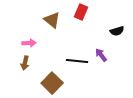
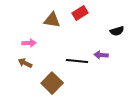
red rectangle: moved 1 px left, 1 px down; rotated 35 degrees clockwise
brown triangle: rotated 30 degrees counterclockwise
purple arrow: rotated 48 degrees counterclockwise
brown arrow: rotated 104 degrees clockwise
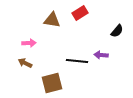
black semicircle: rotated 32 degrees counterclockwise
brown square: rotated 30 degrees clockwise
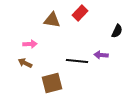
red rectangle: rotated 14 degrees counterclockwise
black semicircle: rotated 16 degrees counterclockwise
pink arrow: moved 1 px right, 1 px down
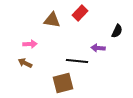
purple arrow: moved 3 px left, 7 px up
brown square: moved 11 px right
